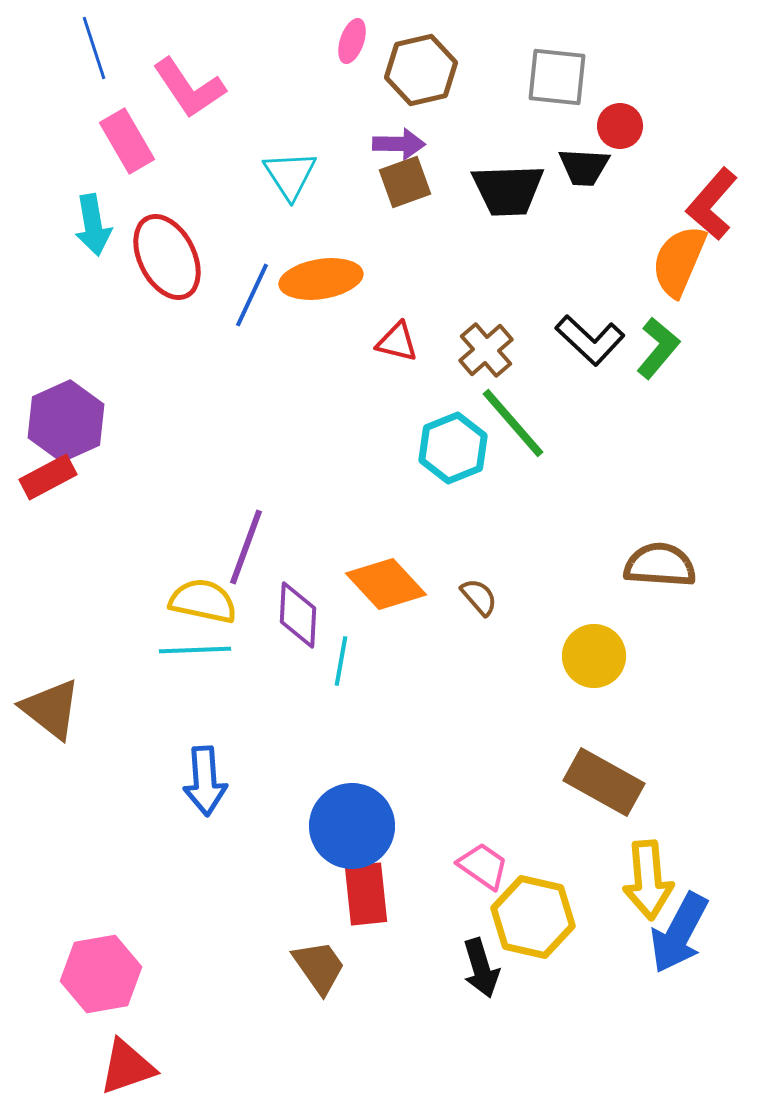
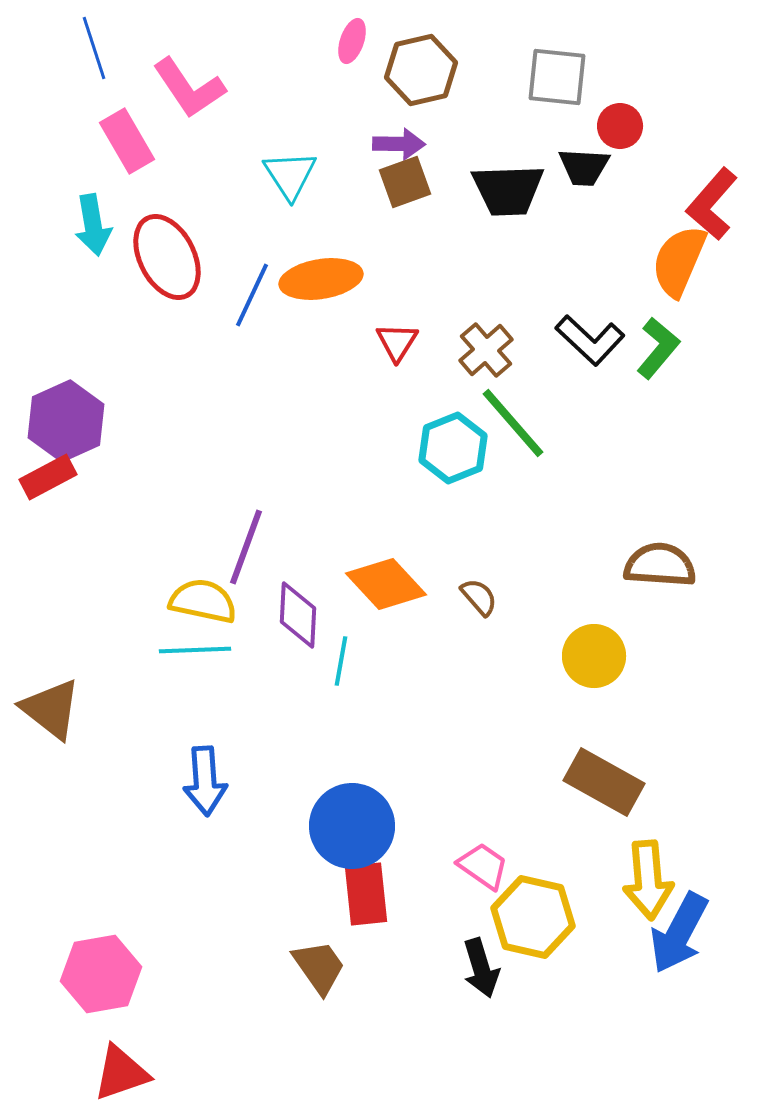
red triangle at (397, 342): rotated 48 degrees clockwise
red triangle at (127, 1067): moved 6 px left, 6 px down
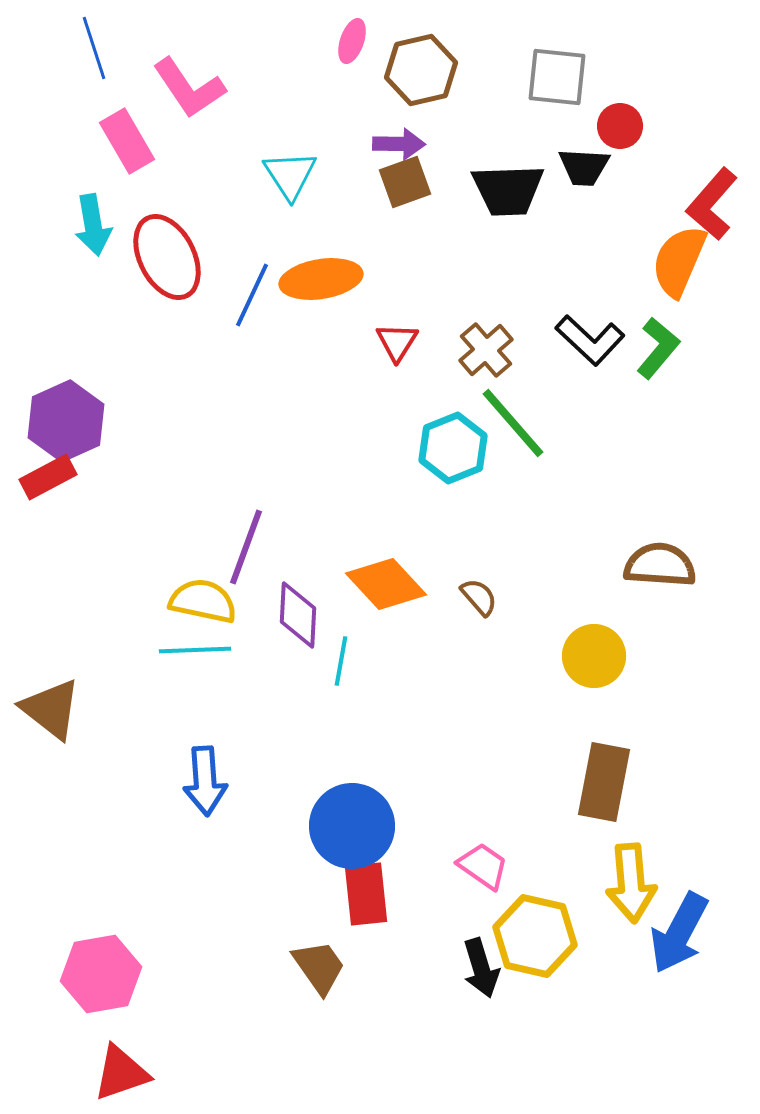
brown rectangle at (604, 782): rotated 72 degrees clockwise
yellow arrow at (648, 880): moved 17 px left, 3 px down
yellow hexagon at (533, 917): moved 2 px right, 19 px down
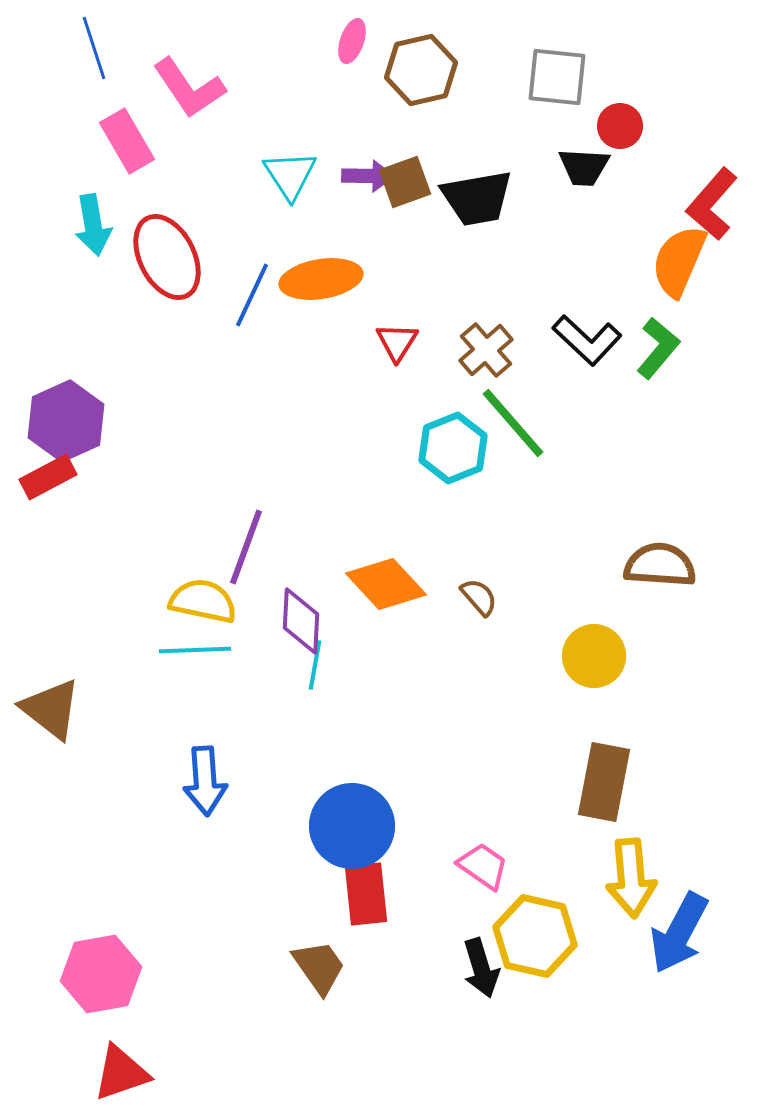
purple arrow at (399, 144): moved 31 px left, 32 px down
black trapezoid at (508, 190): moved 31 px left, 8 px down; rotated 8 degrees counterclockwise
black L-shape at (590, 340): moved 3 px left
purple diamond at (298, 615): moved 3 px right, 6 px down
cyan line at (341, 661): moved 26 px left, 4 px down
yellow arrow at (631, 883): moved 5 px up
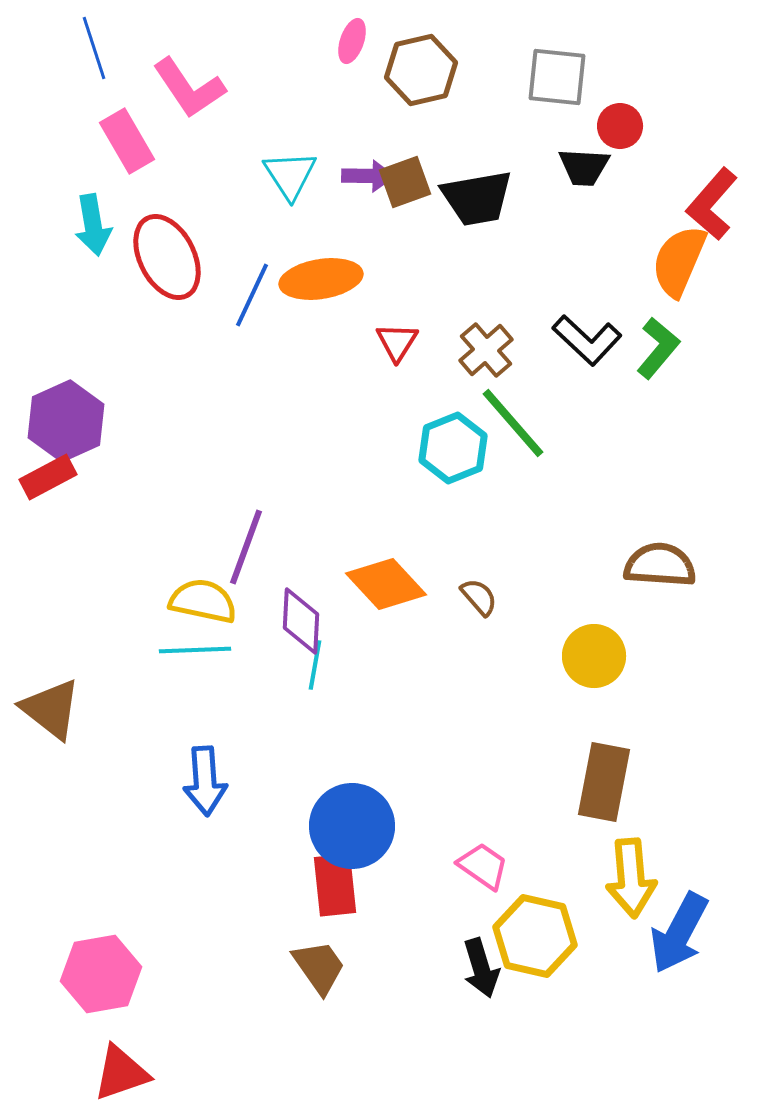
red rectangle at (366, 894): moved 31 px left, 9 px up
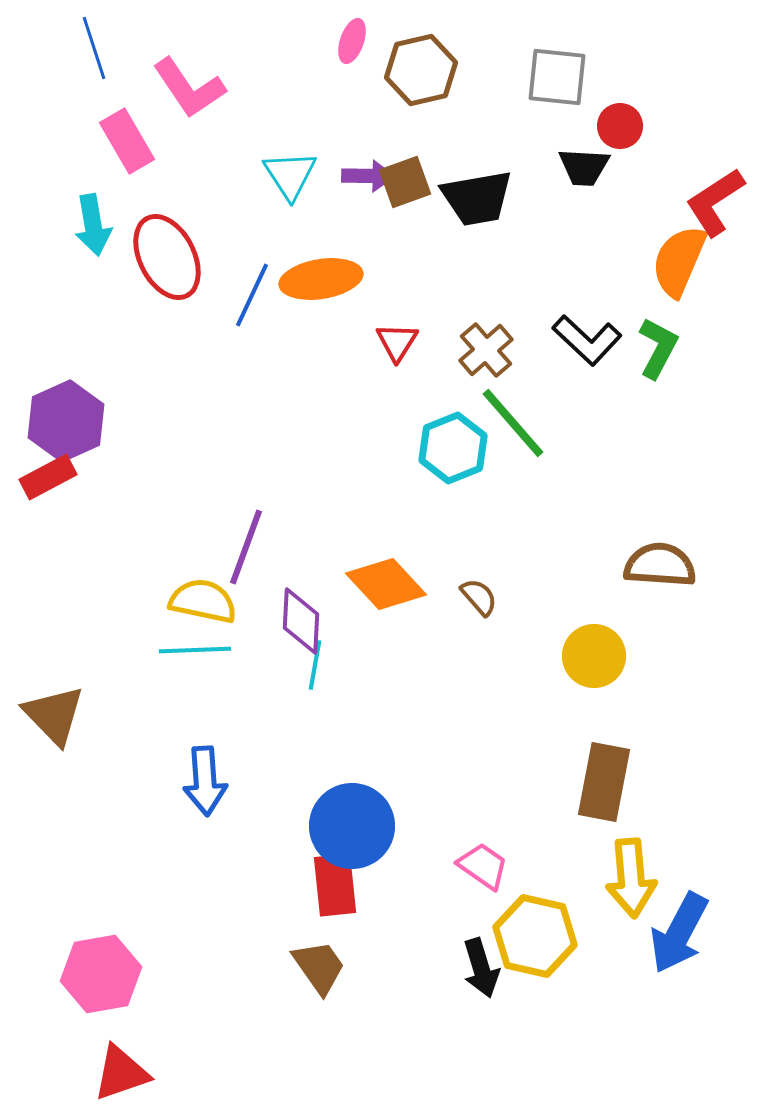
red L-shape at (712, 204): moved 3 px right, 2 px up; rotated 16 degrees clockwise
green L-shape at (658, 348): rotated 12 degrees counterclockwise
brown triangle at (51, 709): moved 3 px right, 6 px down; rotated 8 degrees clockwise
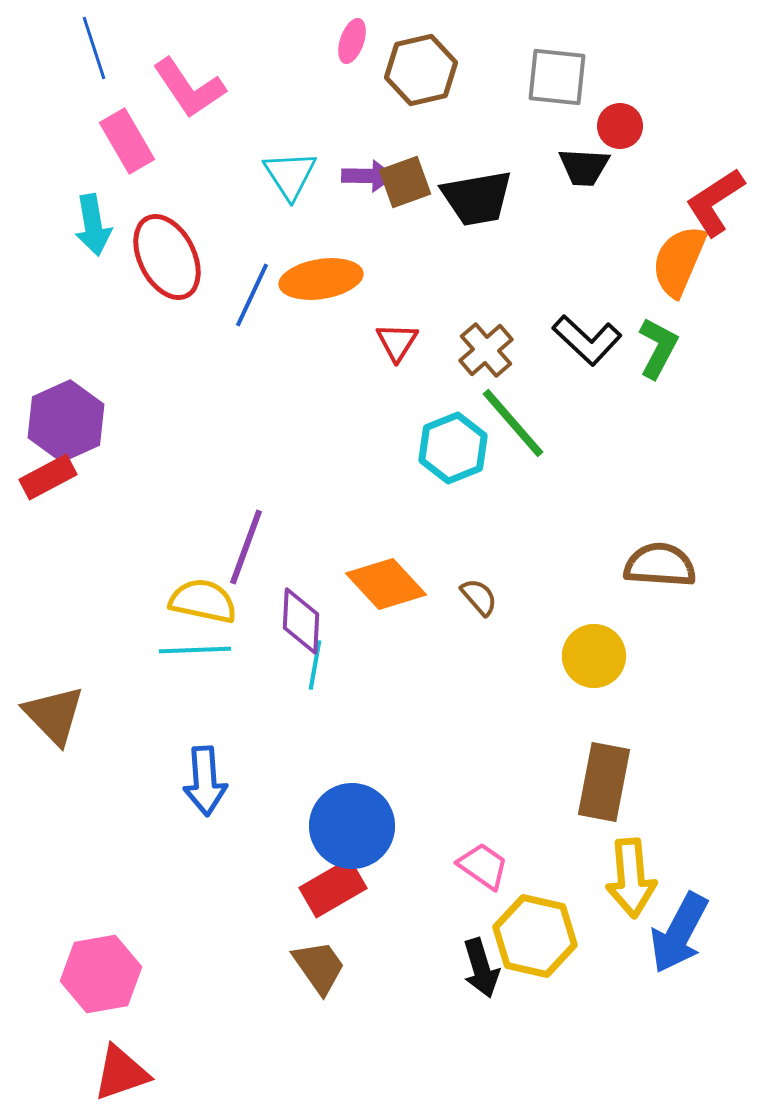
red rectangle at (335, 885): moved 2 px left, 3 px down; rotated 66 degrees clockwise
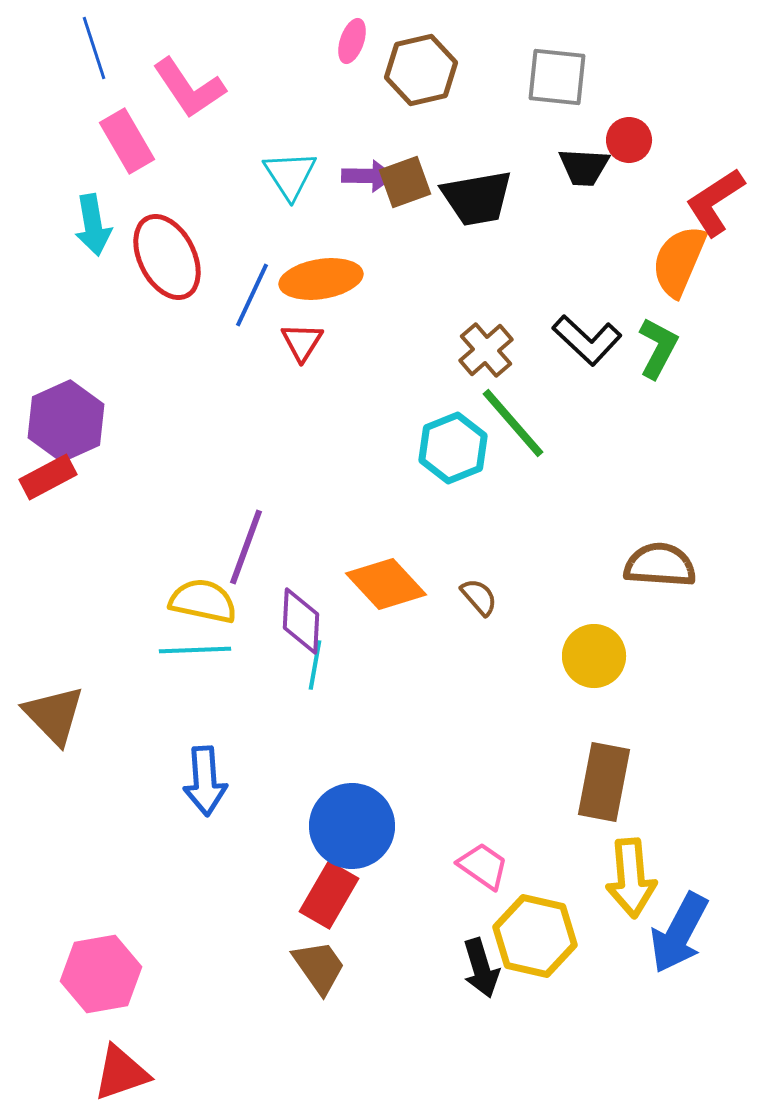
red circle at (620, 126): moved 9 px right, 14 px down
red triangle at (397, 342): moved 95 px left
red rectangle at (333, 888): moved 4 px left, 7 px down; rotated 30 degrees counterclockwise
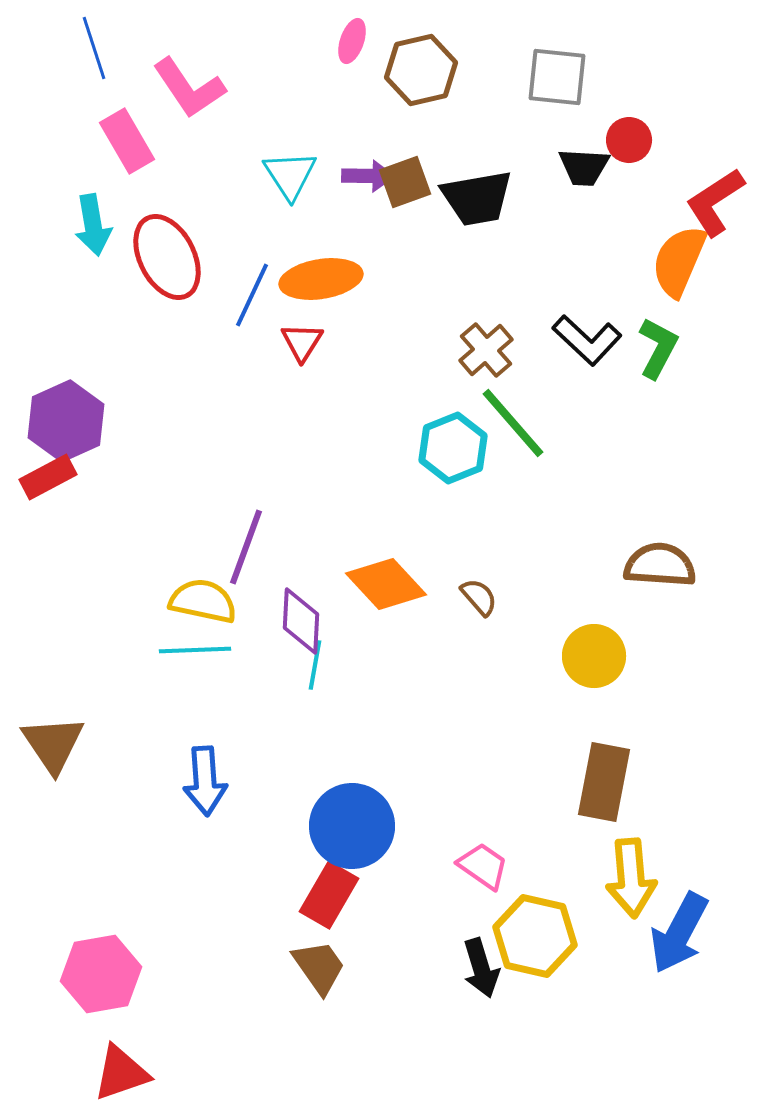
brown triangle at (54, 715): moved 1 px left, 29 px down; rotated 10 degrees clockwise
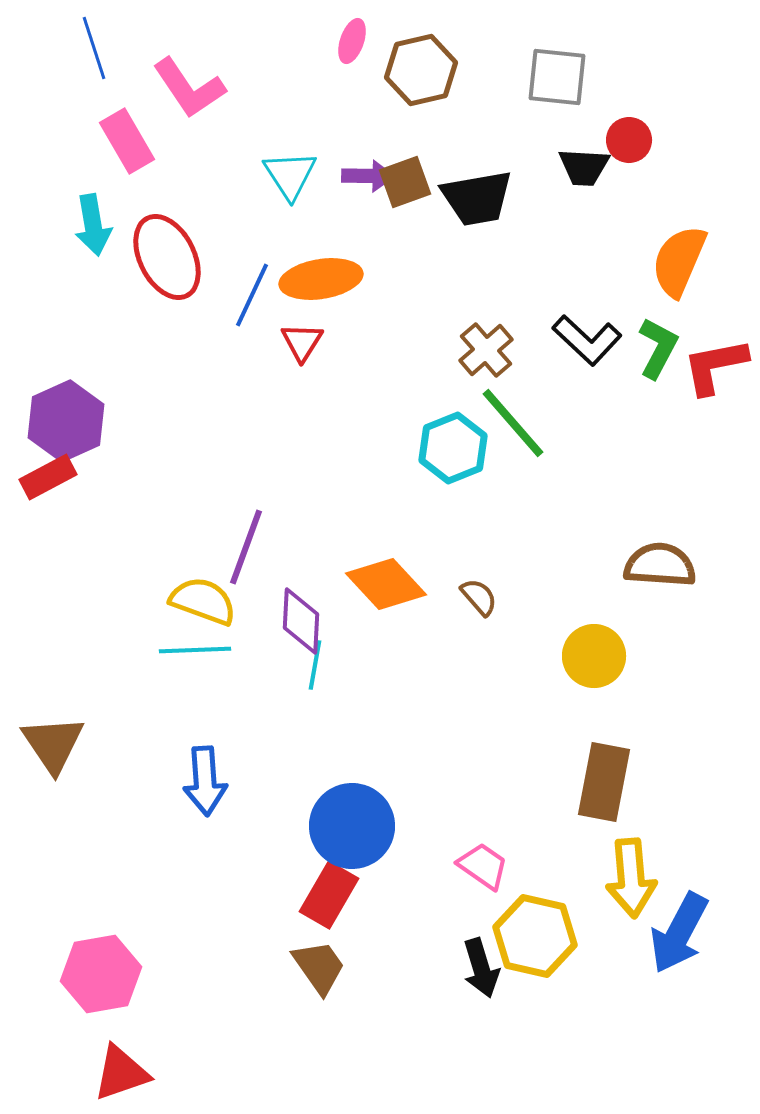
red L-shape at (715, 202): moved 164 px down; rotated 22 degrees clockwise
yellow semicircle at (203, 601): rotated 8 degrees clockwise
